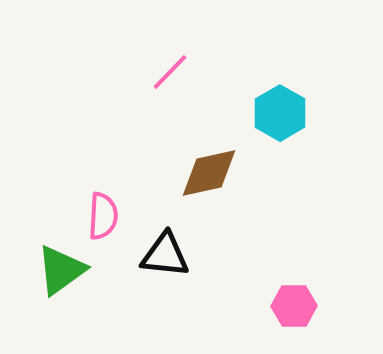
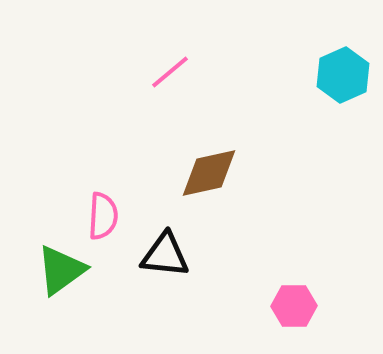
pink line: rotated 6 degrees clockwise
cyan hexagon: moved 63 px right, 38 px up; rotated 6 degrees clockwise
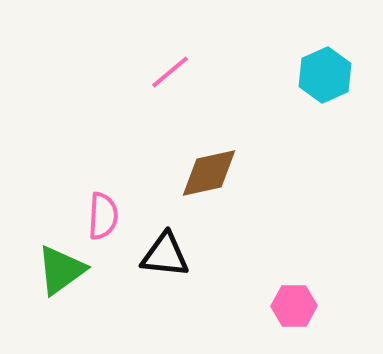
cyan hexagon: moved 18 px left
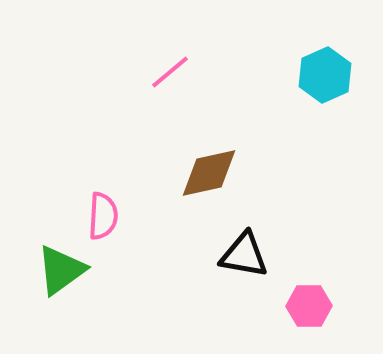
black triangle: moved 79 px right; rotated 4 degrees clockwise
pink hexagon: moved 15 px right
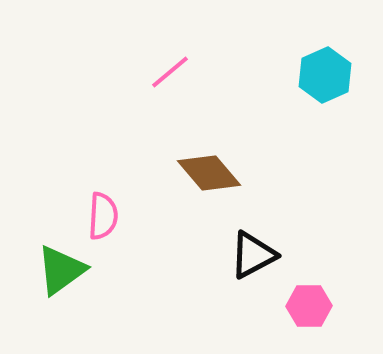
brown diamond: rotated 62 degrees clockwise
black triangle: moved 9 px right; rotated 38 degrees counterclockwise
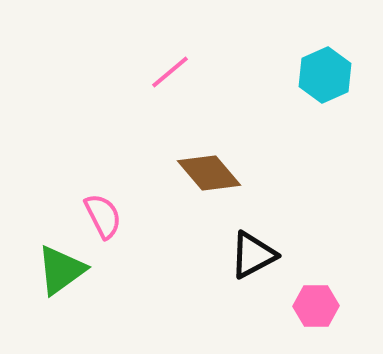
pink semicircle: rotated 30 degrees counterclockwise
pink hexagon: moved 7 px right
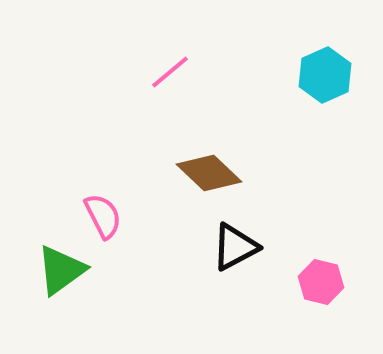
brown diamond: rotated 6 degrees counterclockwise
black triangle: moved 18 px left, 8 px up
pink hexagon: moved 5 px right, 24 px up; rotated 15 degrees clockwise
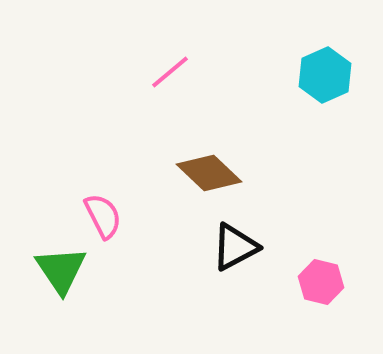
green triangle: rotated 28 degrees counterclockwise
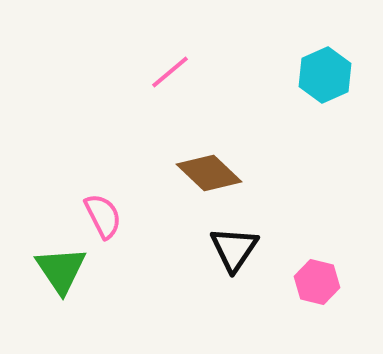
black triangle: moved 1 px left, 2 px down; rotated 28 degrees counterclockwise
pink hexagon: moved 4 px left
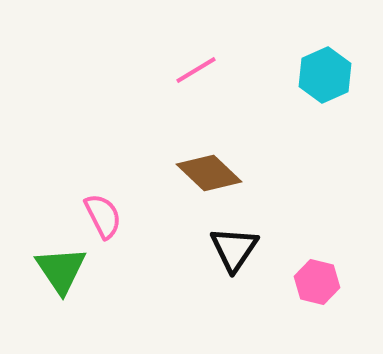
pink line: moved 26 px right, 2 px up; rotated 9 degrees clockwise
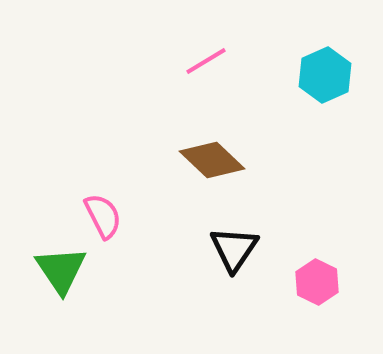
pink line: moved 10 px right, 9 px up
brown diamond: moved 3 px right, 13 px up
pink hexagon: rotated 12 degrees clockwise
